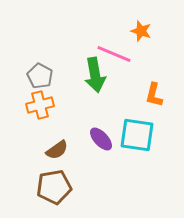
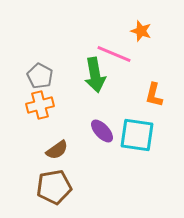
purple ellipse: moved 1 px right, 8 px up
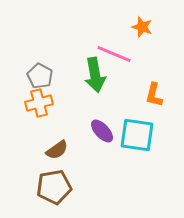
orange star: moved 1 px right, 4 px up
orange cross: moved 1 px left, 2 px up
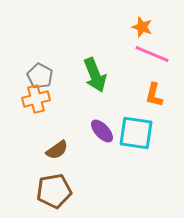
pink line: moved 38 px right
green arrow: rotated 12 degrees counterclockwise
orange cross: moved 3 px left, 4 px up
cyan square: moved 1 px left, 2 px up
brown pentagon: moved 4 px down
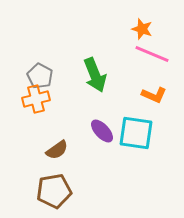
orange star: moved 2 px down
orange L-shape: rotated 80 degrees counterclockwise
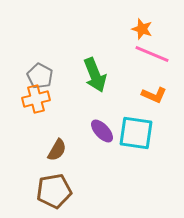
brown semicircle: rotated 25 degrees counterclockwise
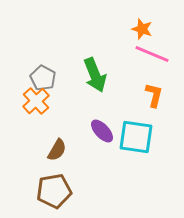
gray pentagon: moved 3 px right, 2 px down
orange L-shape: rotated 100 degrees counterclockwise
orange cross: moved 2 px down; rotated 28 degrees counterclockwise
cyan square: moved 4 px down
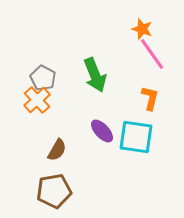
pink line: rotated 32 degrees clockwise
orange L-shape: moved 4 px left, 3 px down
orange cross: moved 1 px right, 1 px up
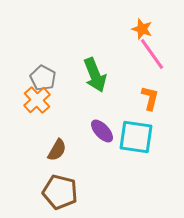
brown pentagon: moved 6 px right, 1 px down; rotated 24 degrees clockwise
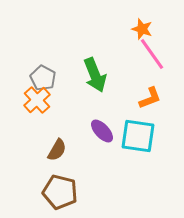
orange L-shape: rotated 55 degrees clockwise
cyan square: moved 2 px right, 1 px up
